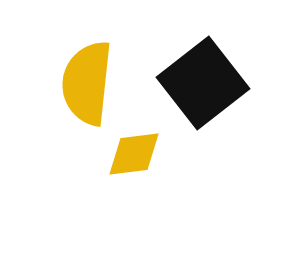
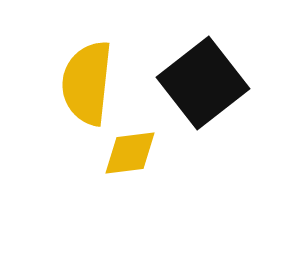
yellow diamond: moved 4 px left, 1 px up
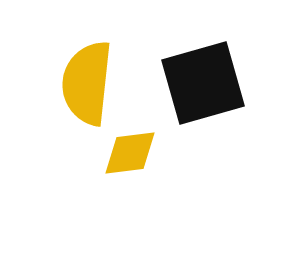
black square: rotated 22 degrees clockwise
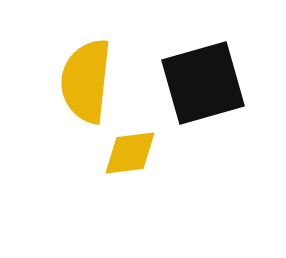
yellow semicircle: moved 1 px left, 2 px up
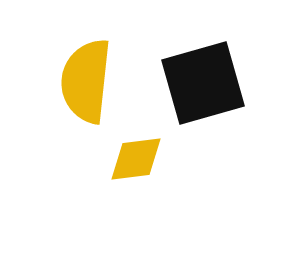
yellow diamond: moved 6 px right, 6 px down
